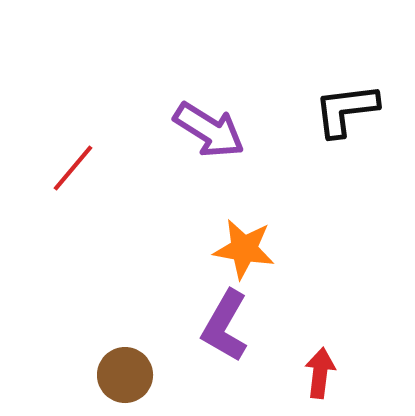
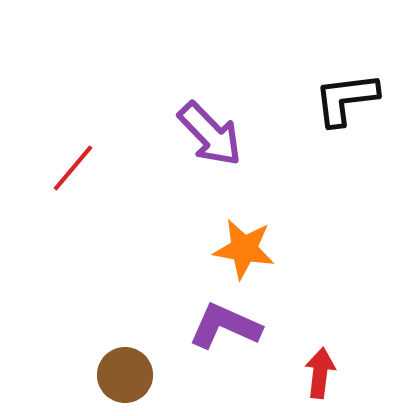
black L-shape: moved 11 px up
purple arrow: moved 1 px right, 4 px down; rotated 14 degrees clockwise
purple L-shape: rotated 84 degrees clockwise
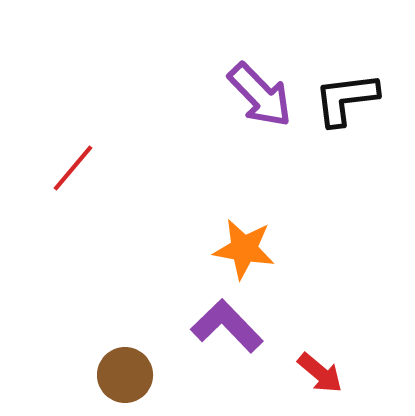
purple arrow: moved 50 px right, 39 px up
purple L-shape: moved 2 px right; rotated 22 degrees clockwise
red arrow: rotated 123 degrees clockwise
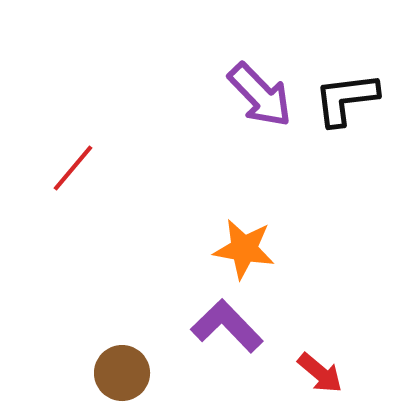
brown circle: moved 3 px left, 2 px up
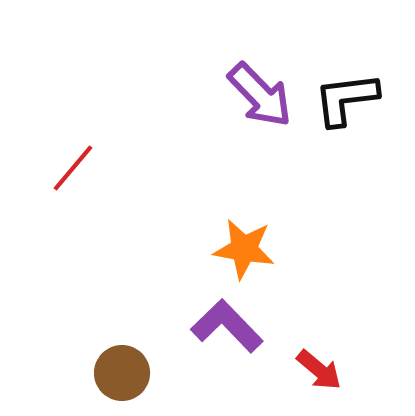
red arrow: moved 1 px left, 3 px up
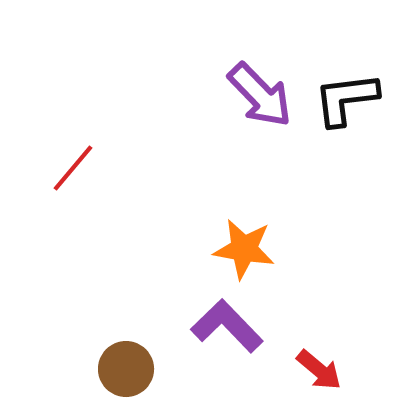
brown circle: moved 4 px right, 4 px up
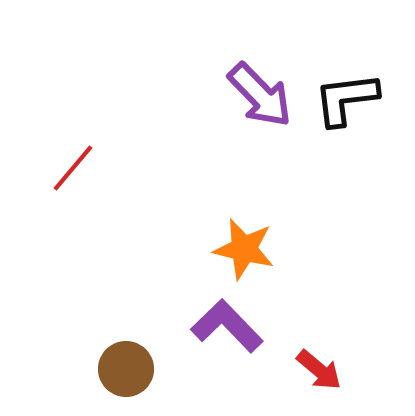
orange star: rotated 4 degrees clockwise
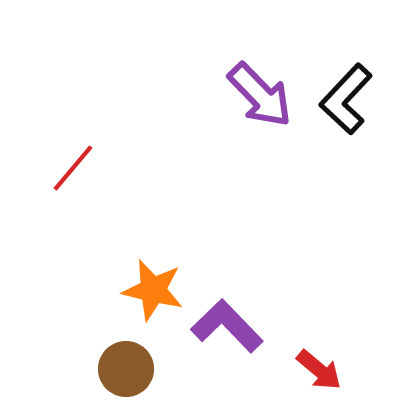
black L-shape: rotated 40 degrees counterclockwise
orange star: moved 91 px left, 41 px down
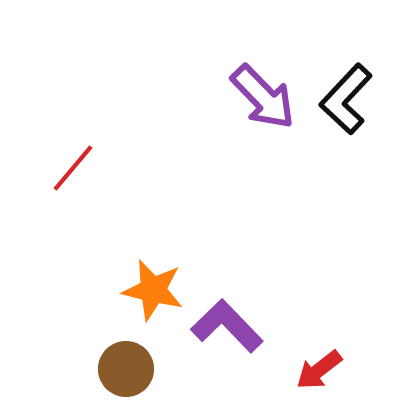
purple arrow: moved 3 px right, 2 px down
red arrow: rotated 102 degrees clockwise
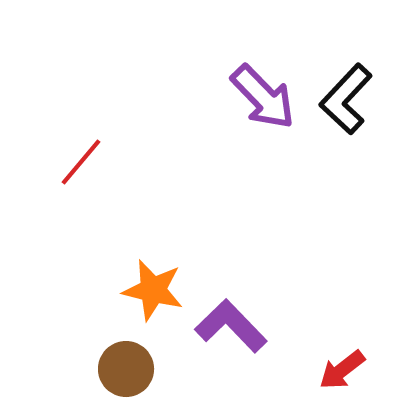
red line: moved 8 px right, 6 px up
purple L-shape: moved 4 px right
red arrow: moved 23 px right
